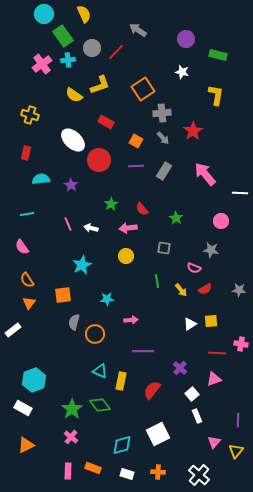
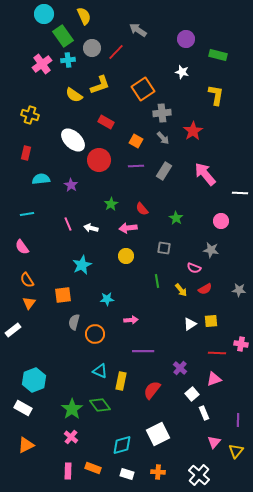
yellow semicircle at (84, 14): moved 2 px down
white rectangle at (197, 416): moved 7 px right, 3 px up
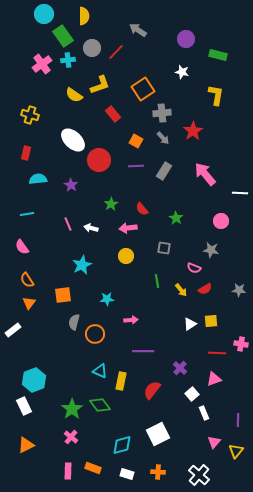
yellow semicircle at (84, 16): rotated 24 degrees clockwise
red rectangle at (106, 122): moved 7 px right, 8 px up; rotated 21 degrees clockwise
cyan semicircle at (41, 179): moved 3 px left
white rectangle at (23, 408): moved 1 px right, 2 px up; rotated 36 degrees clockwise
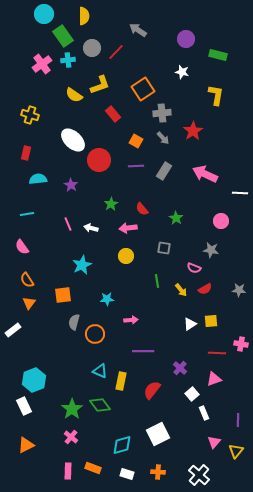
pink arrow at (205, 174): rotated 25 degrees counterclockwise
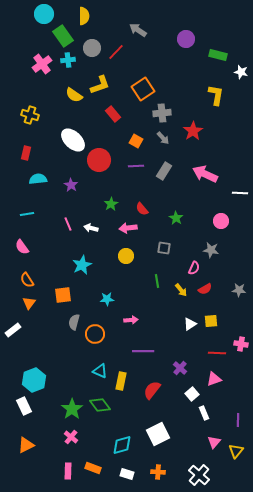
white star at (182, 72): moved 59 px right
pink semicircle at (194, 268): rotated 88 degrees counterclockwise
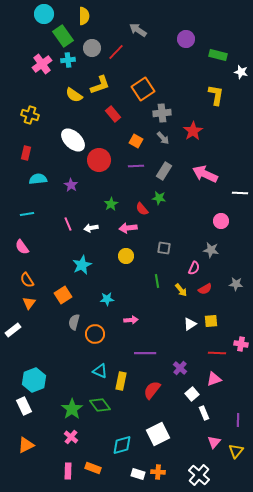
green star at (176, 218): moved 17 px left, 20 px up; rotated 24 degrees counterclockwise
white arrow at (91, 228): rotated 24 degrees counterclockwise
gray star at (239, 290): moved 3 px left, 6 px up
orange square at (63, 295): rotated 24 degrees counterclockwise
purple line at (143, 351): moved 2 px right, 2 px down
white rectangle at (127, 474): moved 11 px right
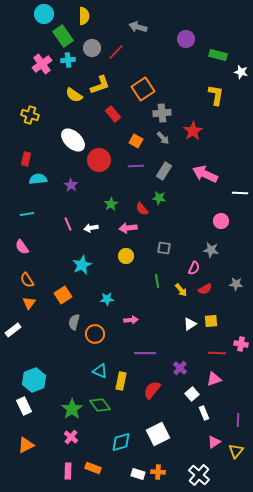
gray arrow at (138, 30): moved 3 px up; rotated 18 degrees counterclockwise
red rectangle at (26, 153): moved 6 px down
pink triangle at (214, 442): rotated 16 degrees clockwise
cyan diamond at (122, 445): moved 1 px left, 3 px up
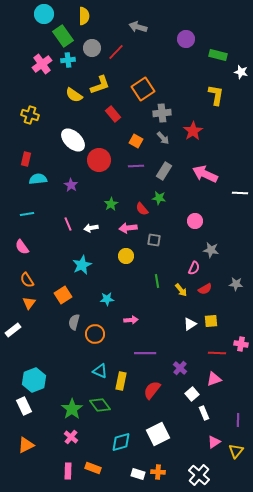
pink circle at (221, 221): moved 26 px left
gray square at (164, 248): moved 10 px left, 8 px up
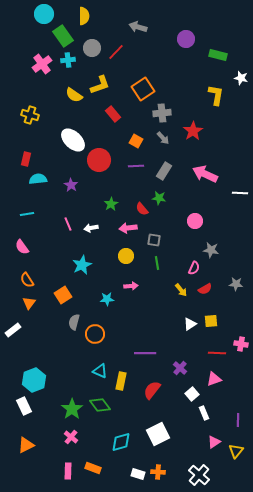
white star at (241, 72): moved 6 px down
green line at (157, 281): moved 18 px up
pink arrow at (131, 320): moved 34 px up
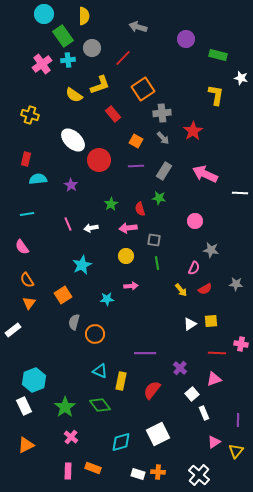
red line at (116, 52): moved 7 px right, 6 px down
red semicircle at (142, 209): moved 2 px left; rotated 24 degrees clockwise
green star at (72, 409): moved 7 px left, 2 px up
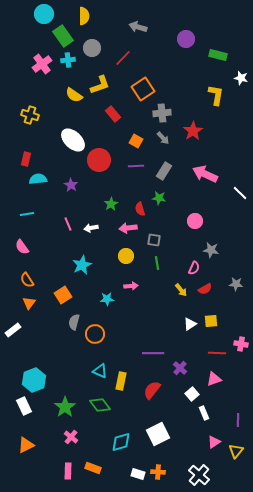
white line at (240, 193): rotated 42 degrees clockwise
purple line at (145, 353): moved 8 px right
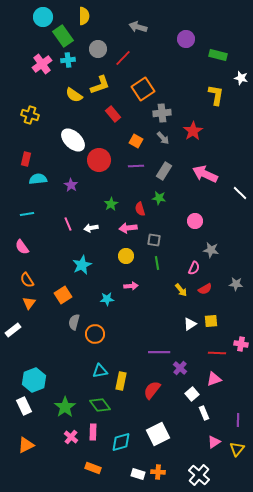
cyan circle at (44, 14): moved 1 px left, 3 px down
gray circle at (92, 48): moved 6 px right, 1 px down
purple line at (153, 353): moved 6 px right, 1 px up
cyan triangle at (100, 371): rotated 35 degrees counterclockwise
yellow triangle at (236, 451): moved 1 px right, 2 px up
pink rectangle at (68, 471): moved 25 px right, 39 px up
